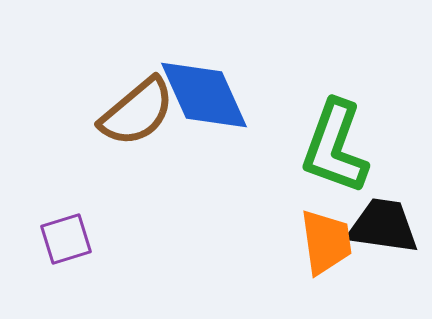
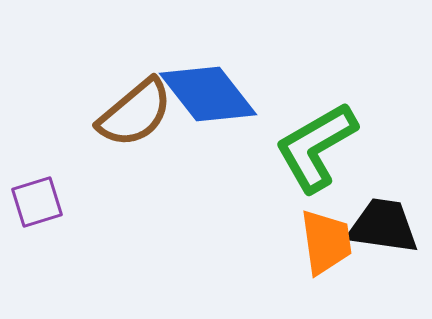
blue diamond: moved 4 px right, 1 px up; rotated 14 degrees counterclockwise
brown semicircle: moved 2 px left, 1 px down
green L-shape: moved 19 px left; rotated 40 degrees clockwise
purple square: moved 29 px left, 37 px up
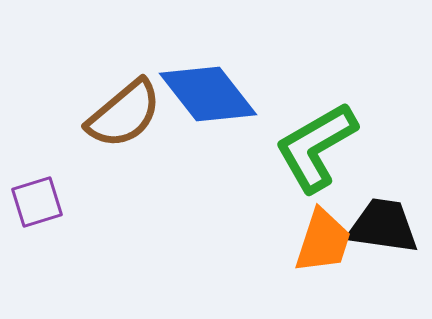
brown semicircle: moved 11 px left, 1 px down
orange trapezoid: moved 3 px left, 1 px up; rotated 26 degrees clockwise
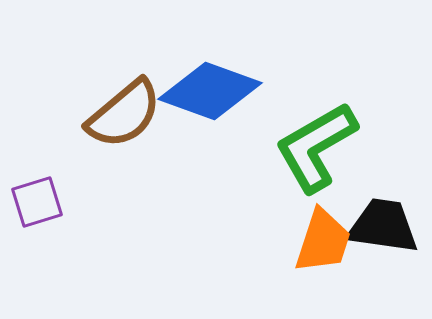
blue diamond: moved 2 px right, 3 px up; rotated 32 degrees counterclockwise
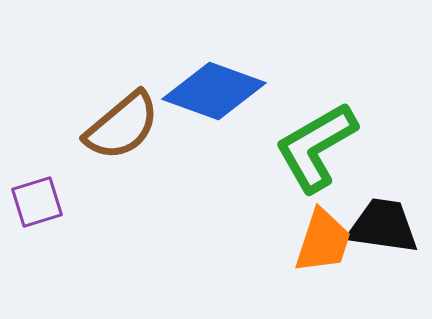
blue diamond: moved 4 px right
brown semicircle: moved 2 px left, 12 px down
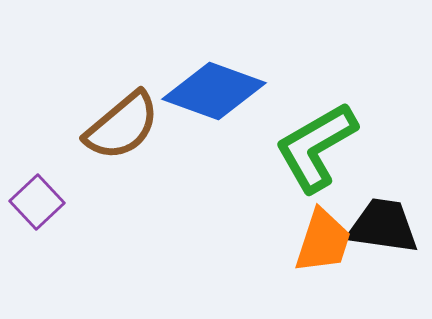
purple square: rotated 26 degrees counterclockwise
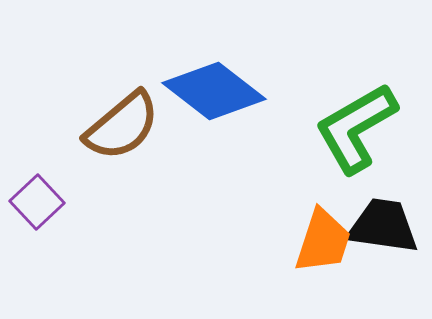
blue diamond: rotated 18 degrees clockwise
green L-shape: moved 40 px right, 19 px up
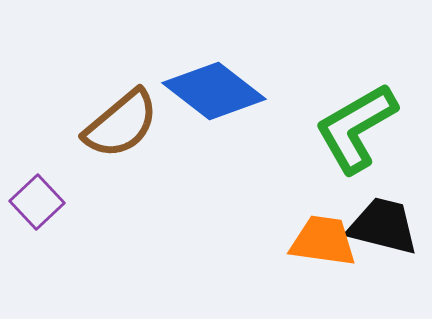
brown semicircle: moved 1 px left, 2 px up
black trapezoid: rotated 6 degrees clockwise
orange trapezoid: rotated 100 degrees counterclockwise
